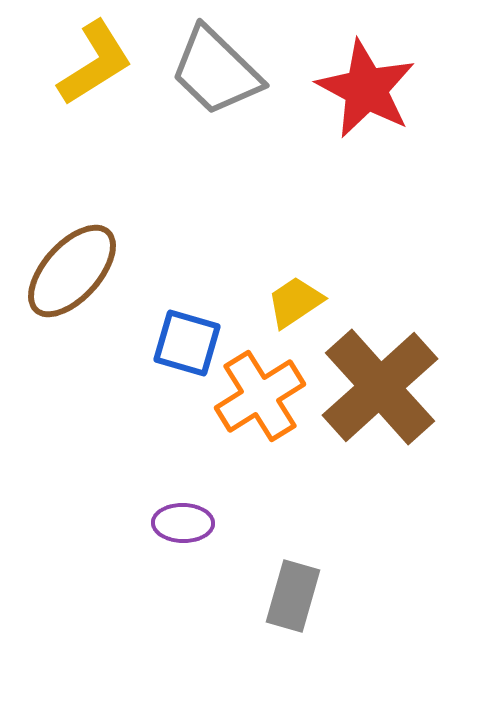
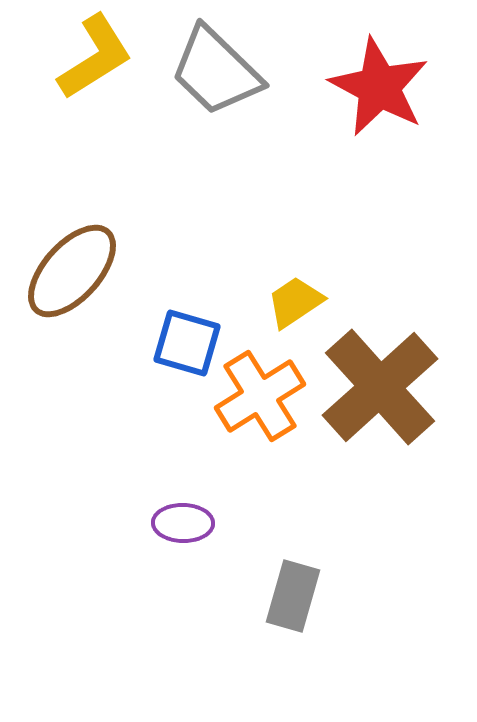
yellow L-shape: moved 6 px up
red star: moved 13 px right, 2 px up
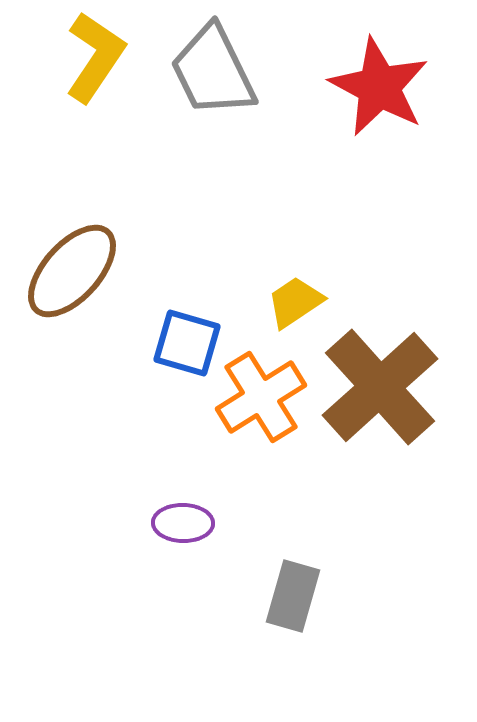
yellow L-shape: rotated 24 degrees counterclockwise
gray trapezoid: moved 3 px left; rotated 20 degrees clockwise
orange cross: moved 1 px right, 1 px down
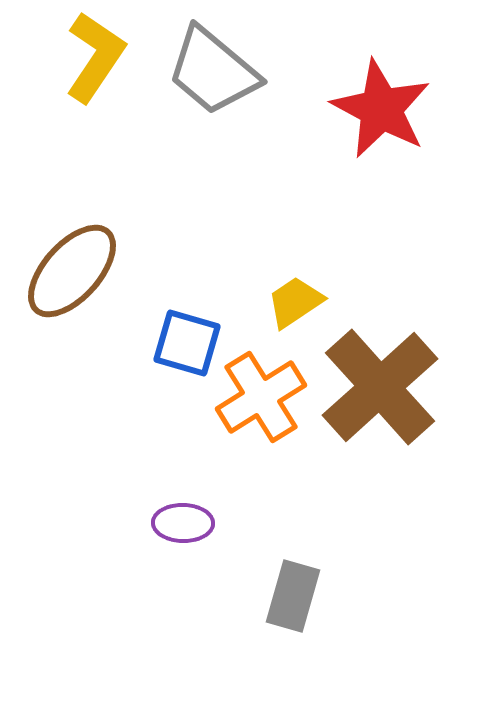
gray trapezoid: rotated 24 degrees counterclockwise
red star: moved 2 px right, 22 px down
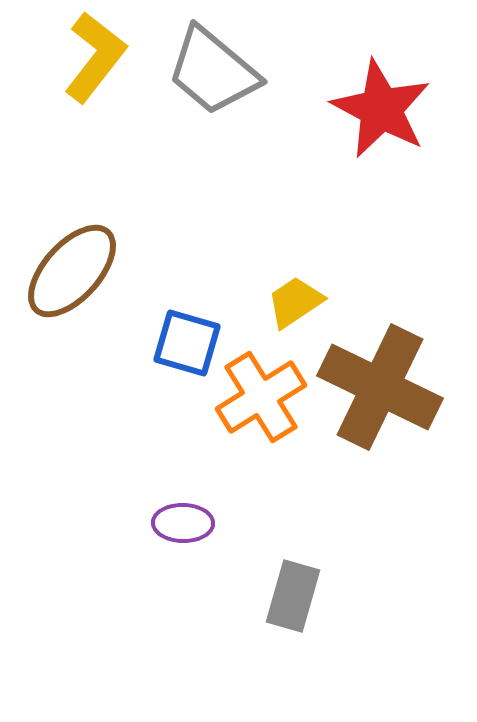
yellow L-shape: rotated 4 degrees clockwise
brown cross: rotated 22 degrees counterclockwise
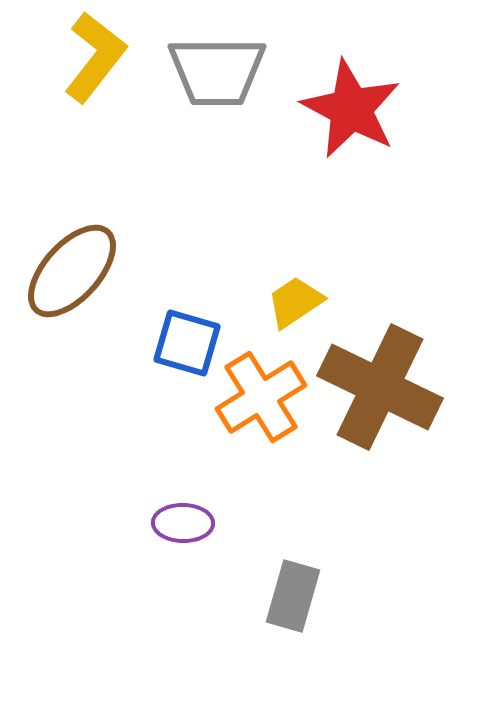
gray trapezoid: moved 4 px right; rotated 40 degrees counterclockwise
red star: moved 30 px left
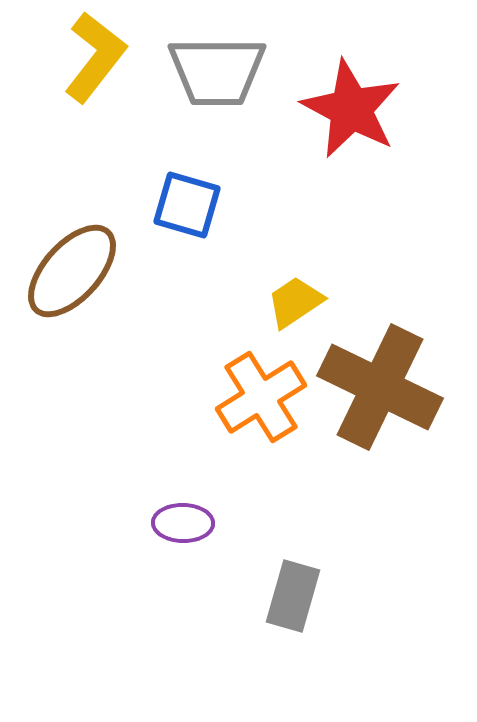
blue square: moved 138 px up
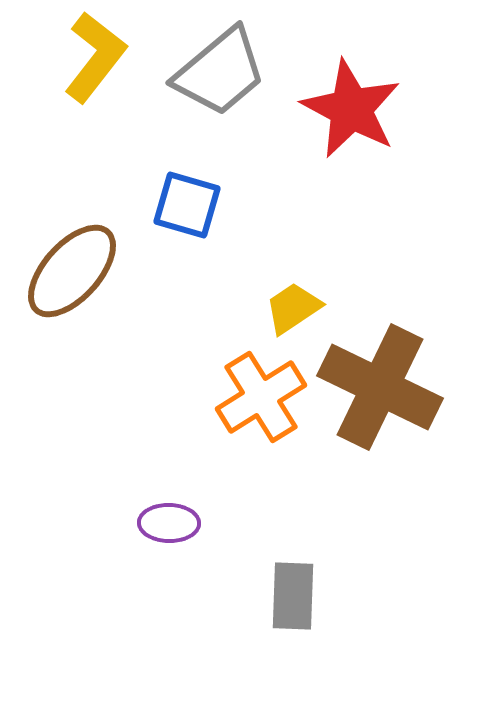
gray trapezoid: moved 3 px right, 1 px down; rotated 40 degrees counterclockwise
yellow trapezoid: moved 2 px left, 6 px down
purple ellipse: moved 14 px left
gray rectangle: rotated 14 degrees counterclockwise
